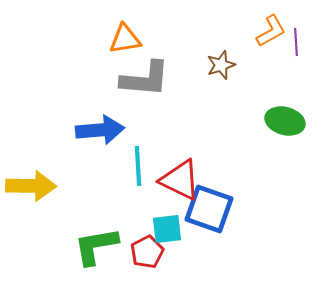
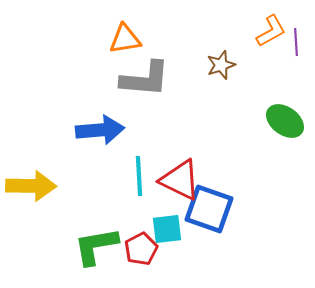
green ellipse: rotated 21 degrees clockwise
cyan line: moved 1 px right, 10 px down
red pentagon: moved 6 px left, 3 px up
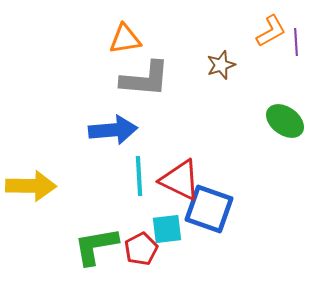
blue arrow: moved 13 px right
